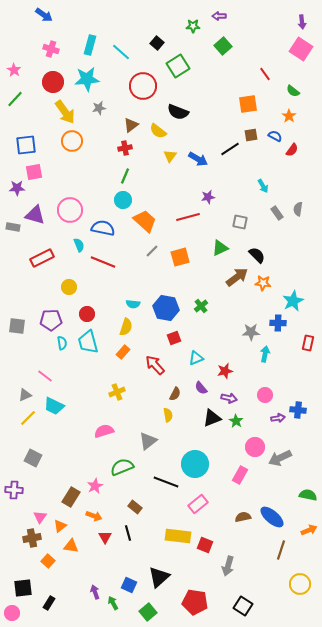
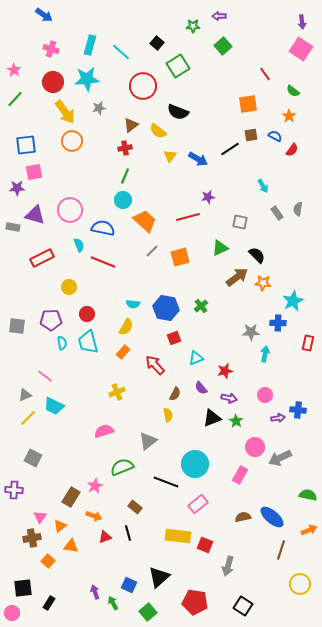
yellow semicircle at (126, 327): rotated 12 degrees clockwise
red triangle at (105, 537): rotated 40 degrees clockwise
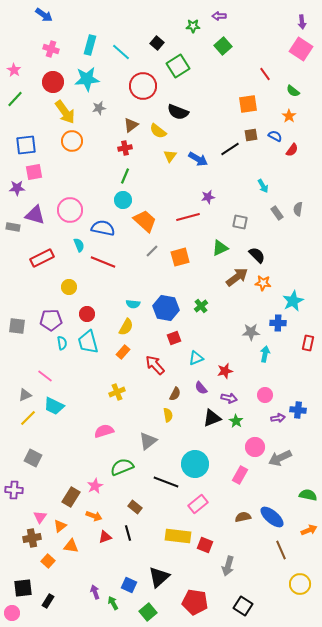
brown line at (281, 550): rotated 42 degrees counterclockwise
black rectangle at (49, 603): moved 1 px left, 2 px up
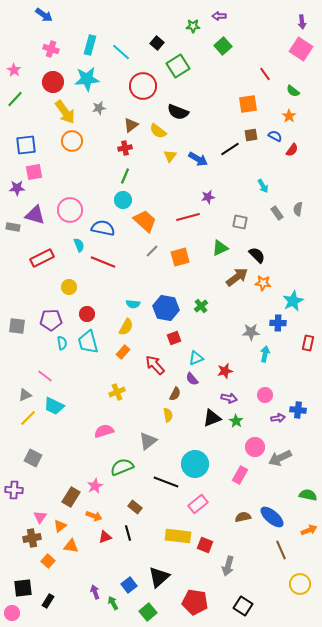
purple semicircle at (201, 388): moved 9 px left, 9 px up
blue square at (129, 585): rotated 28 degrees clockwise
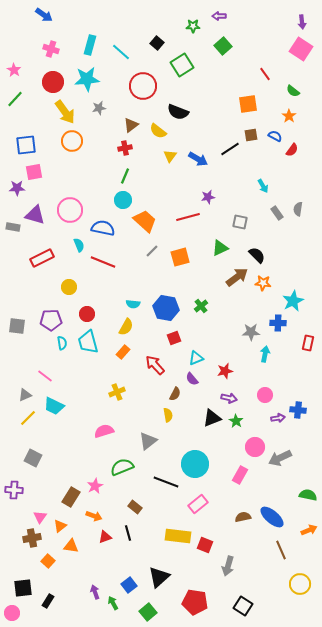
green square at (178, 66): moved 4 px right, 1 px up
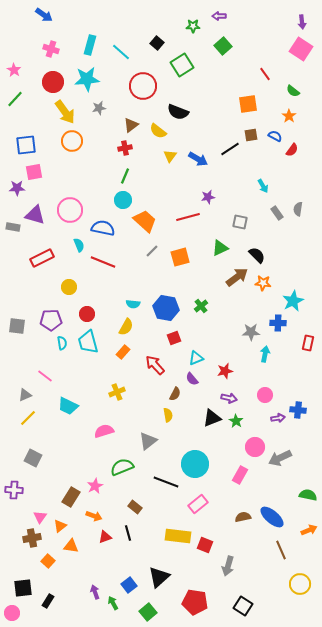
cyan trapezoid at (54, 406): moved 14 px right
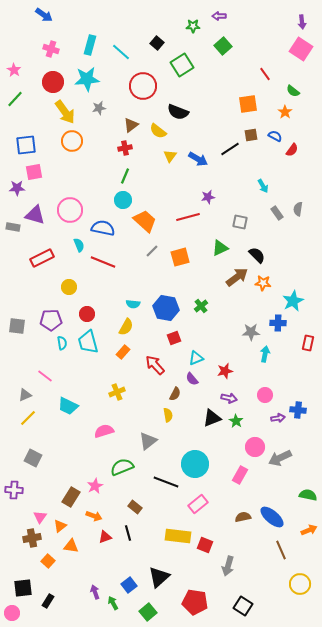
orange star at (289, 116): moved 4 px left, 4 px up
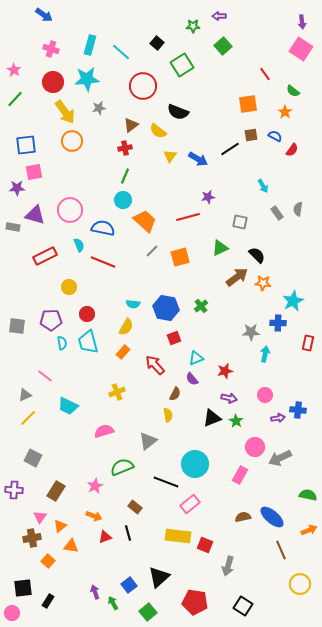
red rectangle at (42, 258): moved 3 px right, 2 px up
brown rectangle at (71, 497): moved 15 px left, 6 px up
pink rectangle at (198, 504): moved 8 px left
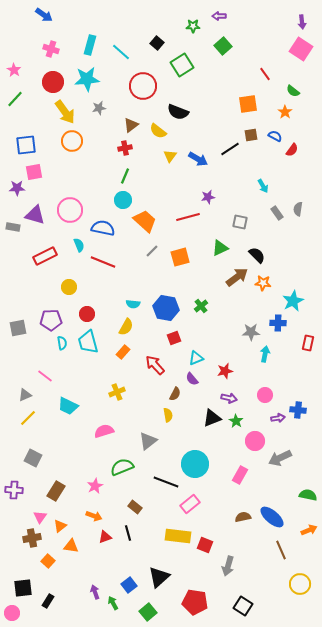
gray square at (17, 326): moved 1 px right, 2 px down; rotated 18 degrees counterclockwise
pink circle at (255, 447): moved 6 px up
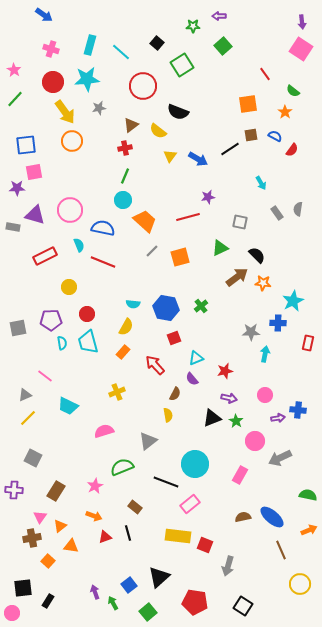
cyan arrow at (263, 186): moved 2 px left, 3 px up
